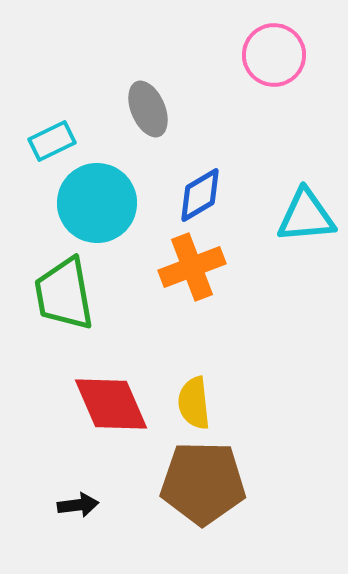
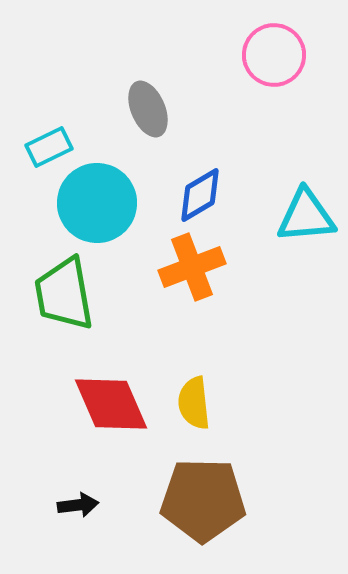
cyan rectangle: moved 3 px left, 6 px down
brown pentagon: moved 17 px down
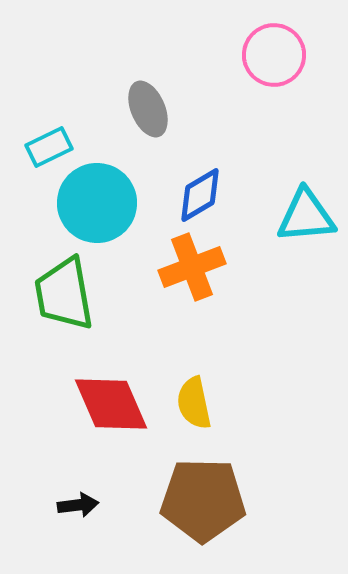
yellow semicircle: rotated 6 degrees counterclockwise
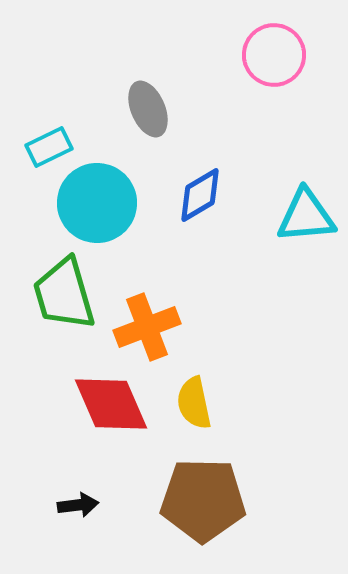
orange cross: moved 45 px left, 60 px down
green trapezoid: rotated 6 degrees counterclockwise
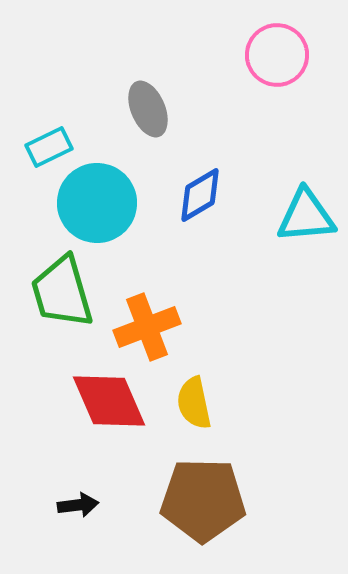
pink circle: moved 3 px right
green trapezoid: moved 2 px left, 2 px up
red diamond: moved 2 px left, 3 px up
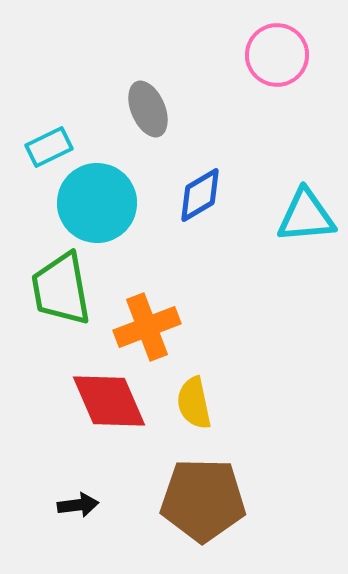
green trapezoid: moved 1 px left, 3 px up; rotated 6 degrees clockwise
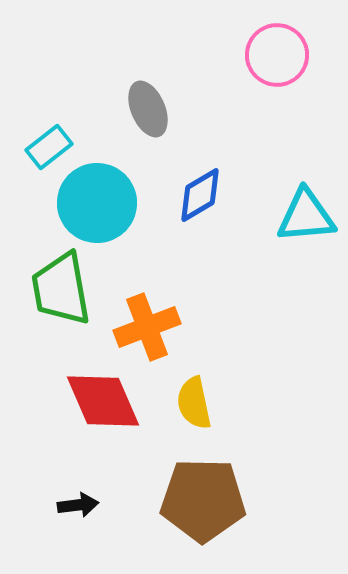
cyan rectangle: rotated 12 degrees counterclockwise
red diamond: moved 6 px left
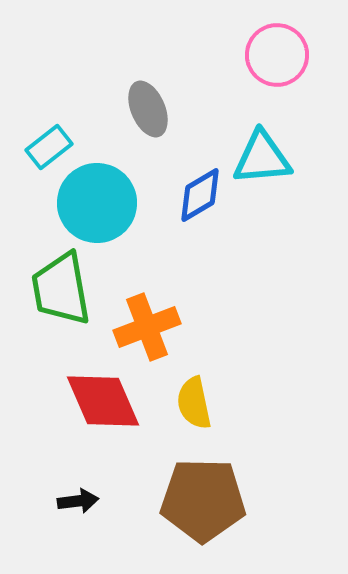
cyan triangle: moved 44 px left, 58 px up
black arrow: moved 4 px up
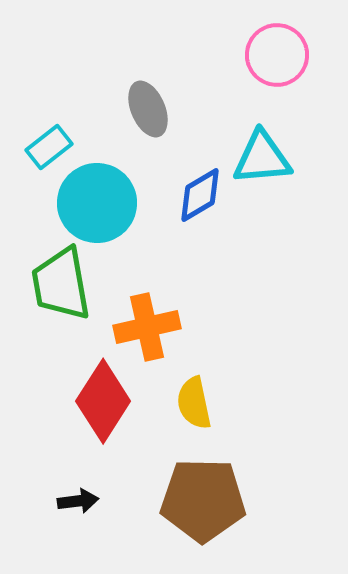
green trapezoid: moved 5 px up
orange cross: rotated 8 degrees clockwise
red diamond: rotated 56 degrees clockwise
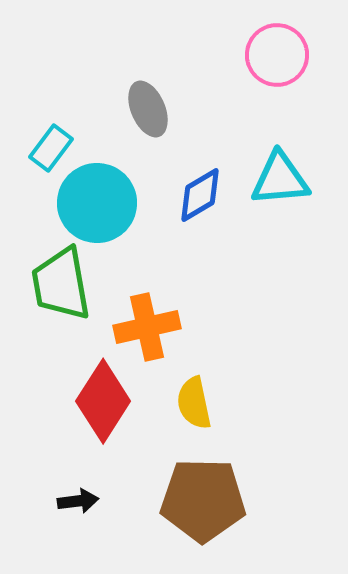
cyan rectangle: moved 2 px right, 1 px down; rotated 15 degrees counterclockwise
cyan triangle: moved 18 px right, 21 px down
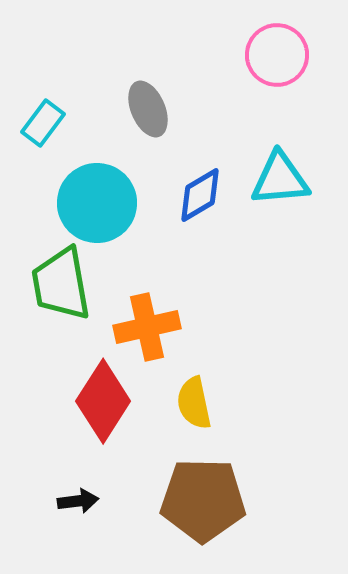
cyan rectangle: moved 8 px left, 25 px up
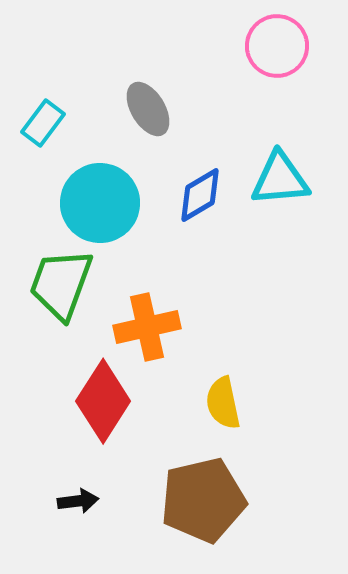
pink circle: moved 9 px up
gray ellipse: rotated 8 degrees counterclockwise
cyan circle: moved 3 px right
green trapezoid: rotated 30 degrees clockwise
yellow semicircle: moved 29 px right
brown pentagon: rotated 14 degrees counterclockwise
